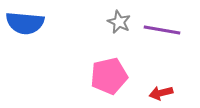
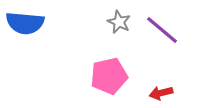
purple line: rotated 30 degrees clockwise
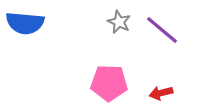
pink pentagon: moved 7 px down; rotated 15 degrees clockwise
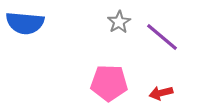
gray star: rotated 15 degrees clockwise
purple line: moved 7 px down
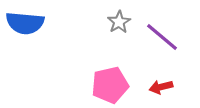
pink pentagon: moved 1 px right, 2 px down; rotated 15 degrees counterclockwise
red arrow: moved 6 px up
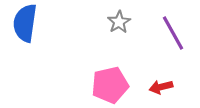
blue semicircle: rotated 93 degrees clockwise
purple line: moved 11 px right, 4 px up; rotated 21 degrees clockwise
